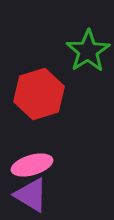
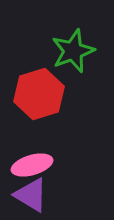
green star: moved 15 px left; rotated 12 degrees clockwise
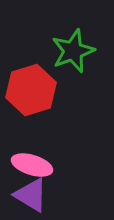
red hexagon: moved 8 px left, 4 px up
pink ellipse: rotated 33 degrees clockwise
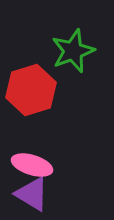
purple triangle: moved 1 px right, 1 px up
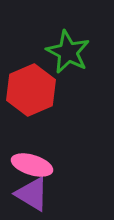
green star: moved 5 px left, 1 px down; rotated 24 degrees counterclockwise
red hexagon: rotated 6 degrees counterclockwise
